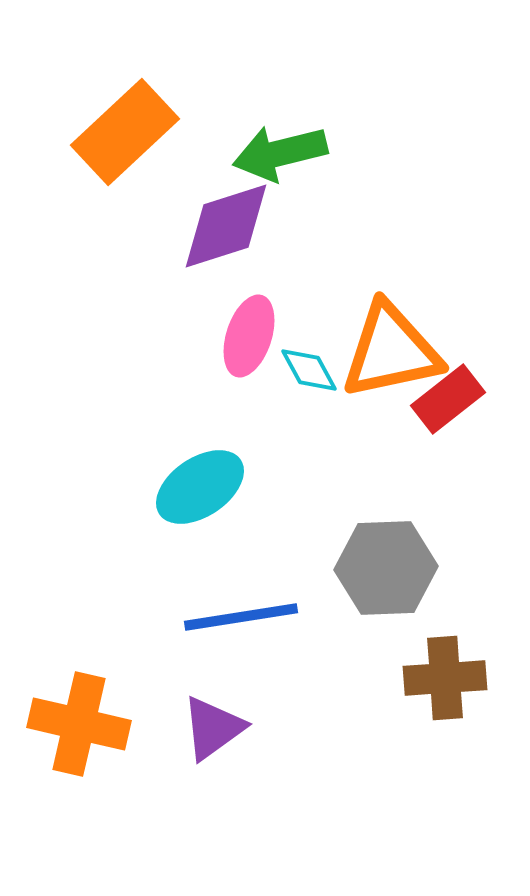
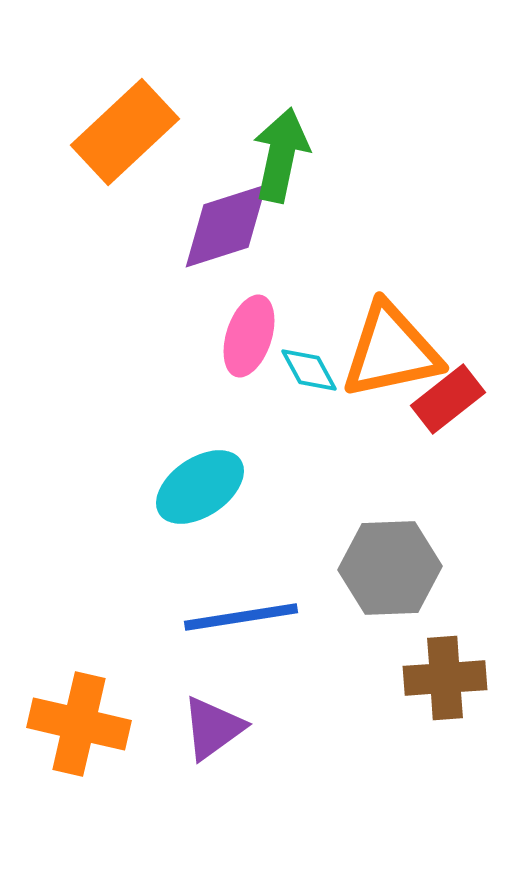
green arrow: moved 1 px right, 2 px down; rotated 116 degrees clockwise
gray hexagon: moved 4 px right
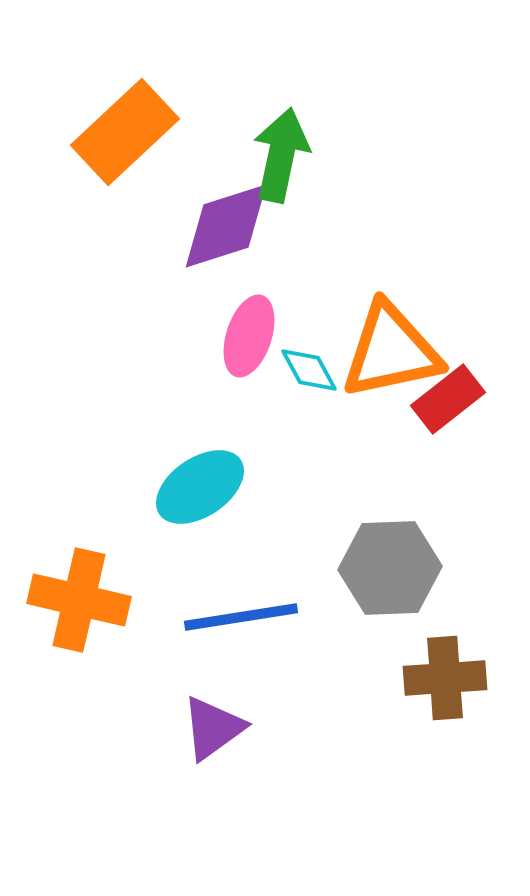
orange cross: moved 124 px up
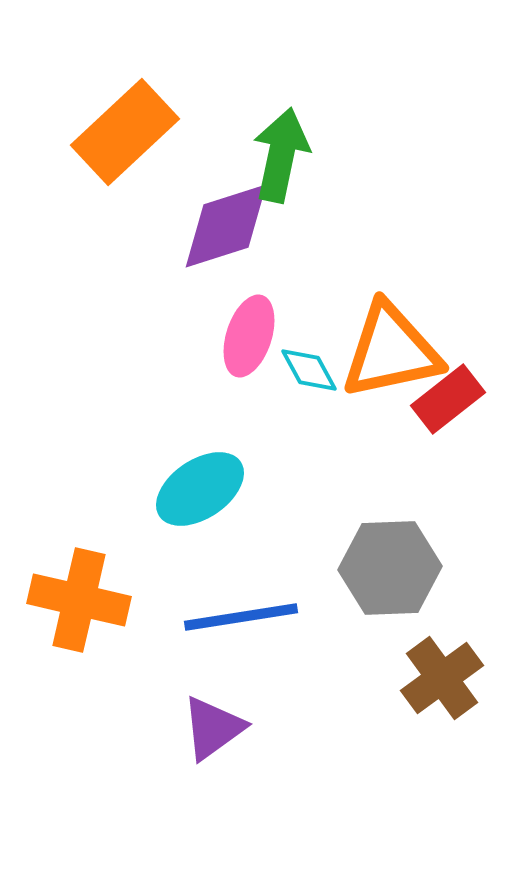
cyan ellipse: moved 2 px down
brown cross: moved 3 px left; rotated 32 degrees counterclockwise
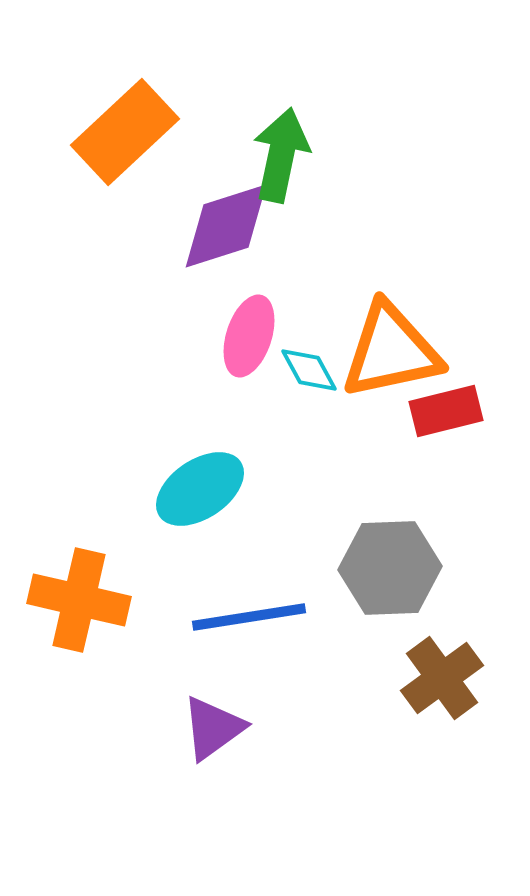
red rectangle: moved 2 px left, 12 px down; rotated 24 degrees clockwise
blue line: moved 8 px right
